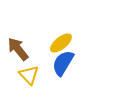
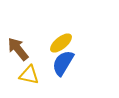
yellow triangle: rotated 35 degrees counterclockwise
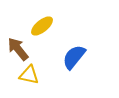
yellow ellipse: moved 19 px left, 17 px up
blue semicircle: moved 11 px right, 6 px up; rotated 8 degrees clockwise
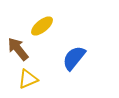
blue semicircle: moved 1 px down
yellow triangle: moved 1 px left, 4 px down; rotated 35 degrees counterclockwise
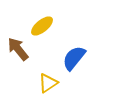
yellow triangle: moved 20 px right, 4 px down; rotated 10 degrees counterclockwise
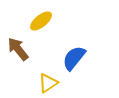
yellow ellipse: moved 1 px left, 5 px up
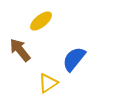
brown arrow: moved 2 px right, 1 px down
blue semicircle: moved 1 px down
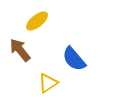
yellow ellipse: moved 4 px left
blue semicircle: rotated 80 degrees counterclockwise
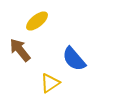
yellow triangle: moved 2 px right
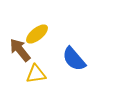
yellow ellipse: moved 13 px down
yellow triangle: moved 14 px left, 9 px up; rotated 25 degrees clockwise
